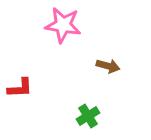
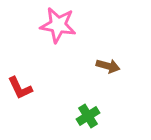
pink star: moved 5 px left
red L-shape: rotated 68 degrees clockwise
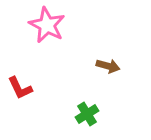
pink star: moved 11 px left; rotated 18 degrees clockwise
green cross: moved 1 px left, 2 px up
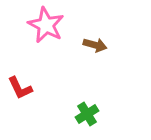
pink star: moved 1 px left
brown arrow: moved 13 px left, 21 px up
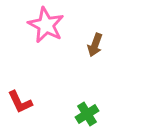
brown arrow: rotated 95 degrees clockwise
red L-shape: moved 14 px down
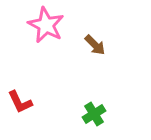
brown arrow: rotated 65 degrees counterclockwise
green cross: moved 7 px right
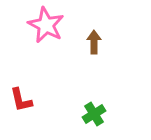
brown arrow: moved 1 px left, 3 px up; rotated 135 degrees counterclockwise
red L-shape: moved 1 px right, 2 px up; rotated 12 degrees clockwise
